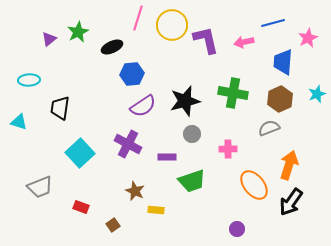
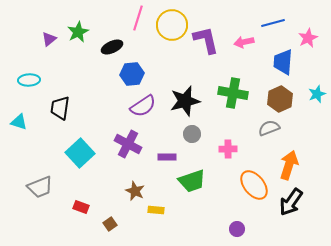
brown square: moved 3 px left, 1 px up
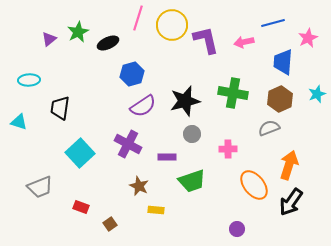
black ellipse: moved 4 px left, 4 px up
blue hexagon: rotated 10 degrees counterclockwise
brown star: moved 4 px right, 5 px up
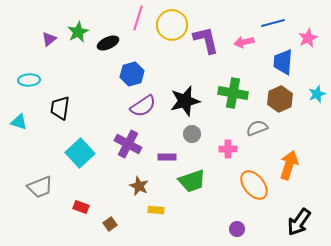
gray semicircle: moved 12 px left
black arrow: moved 8 px right, 20 px down
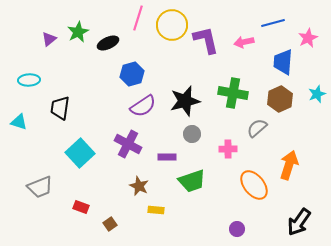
gray semicircle: rotated 20 degrees counterclockwise
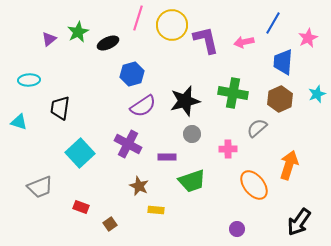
blue line: rotated 45 degrees counterclockwise
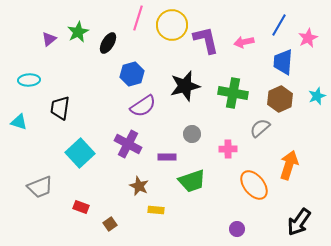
blue line: moved 6 px right, 2 px down
black ellipse: rotated 35 degrees counterclockwise
cyan star: moved 2 px down
black star: moved 15 px up
gray semicircle: moved 3 px right
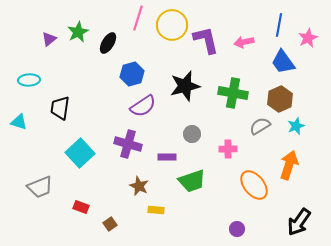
blue line: rotated 20 degrees counterclockwise
blue trapezoid: rotated 40 degrees counterclockwise
cyan star: moved 21 px left, 30 px down
gray semicircle: moved 2 px up; rotated 10 degrees clockwise
purple cross: rotated 12 degrees counterclockwise
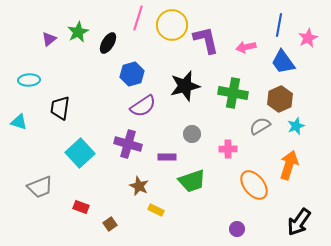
pink arrow: moved 2 px right, 5 px down
yellow rectangle: rotated 21 degrees clockwise
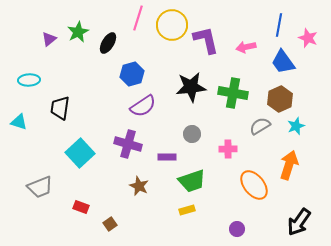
pink star: rotated 24 degrees counterclockwise
black star: moved 6 px right, 1 px down; rotated 8 degrees clockwise
yellow rectangle: moved 31 px right; rotated 42 degrees counterclockwise
